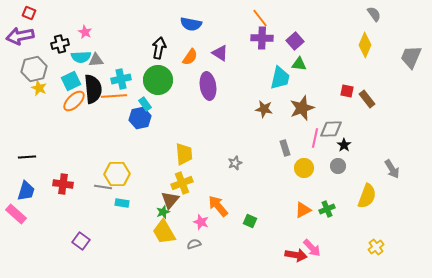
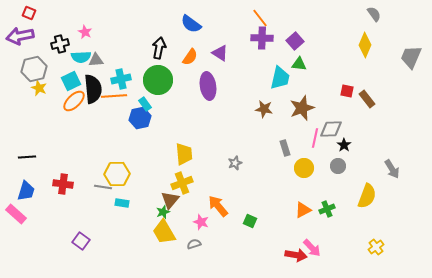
blue semicircle at (191, 24): rotated 25 degrees clockwise
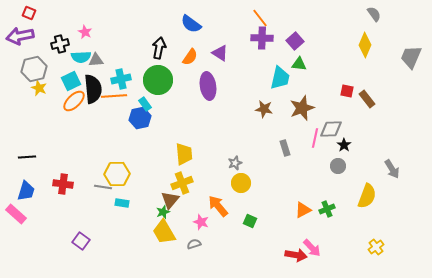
yellow circle at (304, 168): moved 63 px left, 15 px down
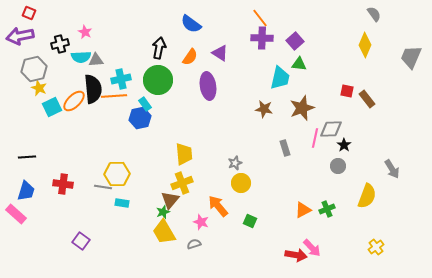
cyan square at (71, 81): moved 19 px left, 26 px down
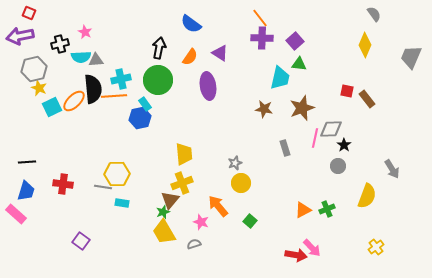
black line at (27, 157): moved 5 px down
green square at (250, 221): rotated 16 degrees clockwise
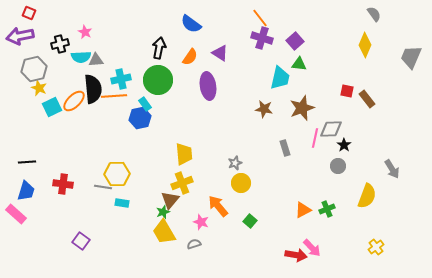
purple cross at (262, 38): rotated 15 degrees clockwise
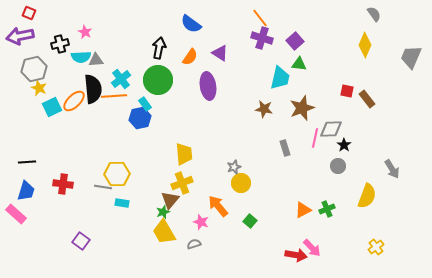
cyan cross at (121, 79): rotated 24 degrees counterclockwise
gray star at (235, 163): moved 1 px left, 4 px down
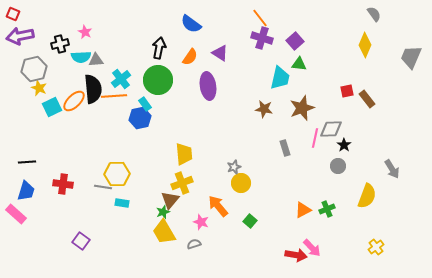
red square at (29, 13): moved 16 px left, 1 px down
red square at (347, 91): rotated 24 degrees counterclockwise
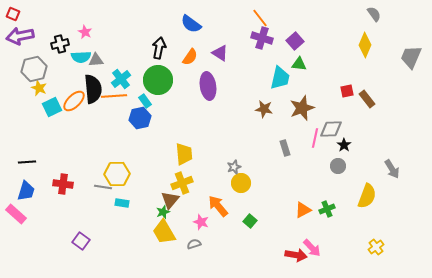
cyan rectangle at (145, 104): moved 3 px up
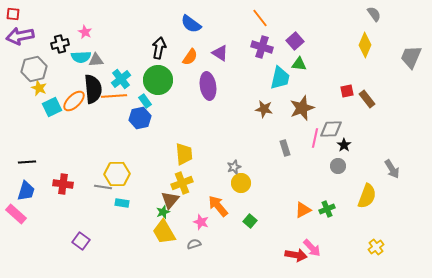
red square at (13, 14): rotated 16 degrees counterclockwise
purple cross at (262, 38): moved 9 px down
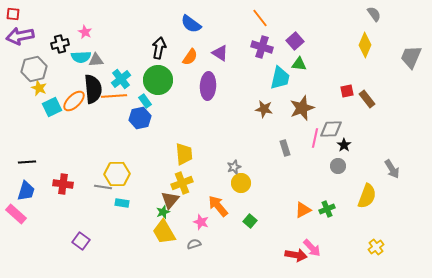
purple ellipse at (208, 86): rotated 12 degrees clockwise
